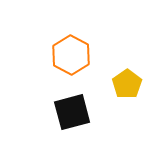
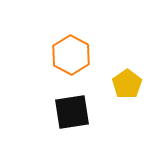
black square: rotated 6 degrees clockwise
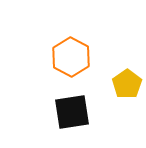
orange hexagon: moved 2 px down
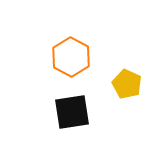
yellow pentagon: rotated 12 degrees counterclockwise
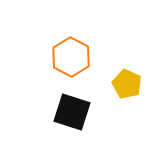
black square: rotated 27 degrees clockwise
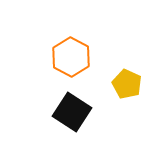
black square: rotated 15 degrees clockwise
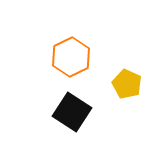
orange hexagon: rotated 6 degrees clockwise
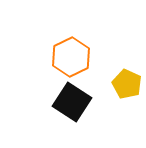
black square: moved 10 px up
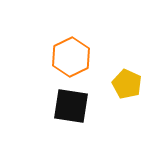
black square: moved 1 px left, 4 px down; rotated 24 degrees counterclockwise
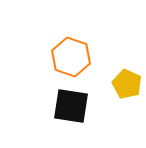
orange hexagon: rotated 15 degrees counterclockwise
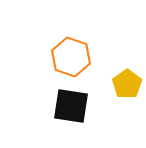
yellow pentagon: rotated 12 degrees clockwise
